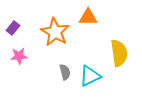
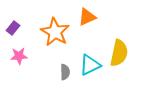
orange triangle: moved 1 px left; rotated 24 degrees counterclockwise
yellow semicircle: rotated 20 degrees clockwise
gray semicircle: rotated 14 degrees clockwise
cyan triangle: moved 11 px up
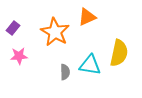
cyan triangle: rotated 35 degrees clockwise
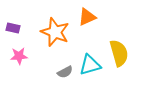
purple rectangle: rotated 64 degrees clockwise
orange star: rotated 8 degrees counterclockwise
yellow semicircle: rotated 28 degrees counterclockwise
cyan triangle: rotated 25 degrees counterclockwise
gray semicircle: rotated 63 degrees clockwise
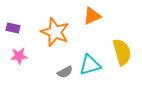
orange triangle: moved 5 px right, 1 px up
yellow semicircle: moved 3 px right, 1 px up
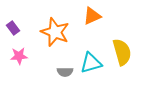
purple rectangle: rotated 40 degrees clockwise
cyan triangle: moved 1 px right, 2 px up
gray semicircle: rotated 28 degrees clockwise
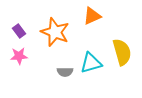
purple rectangle: moved 6 px right, 3 px down
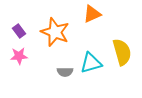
orange triangle: moved 2 px up
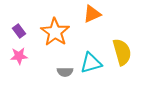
orange star: rotated 12 degrees clockwise
